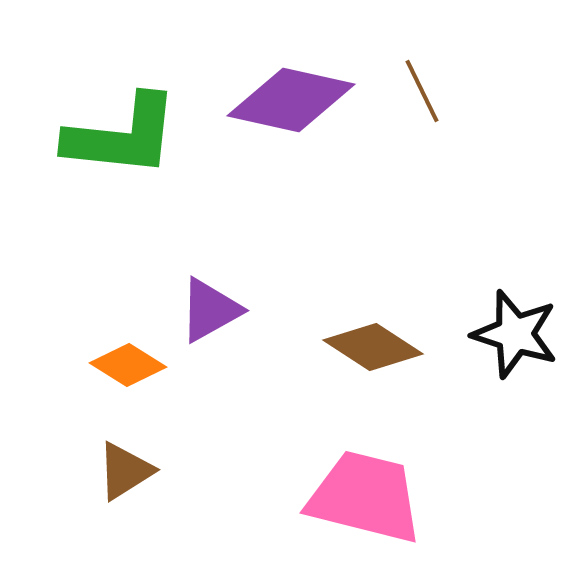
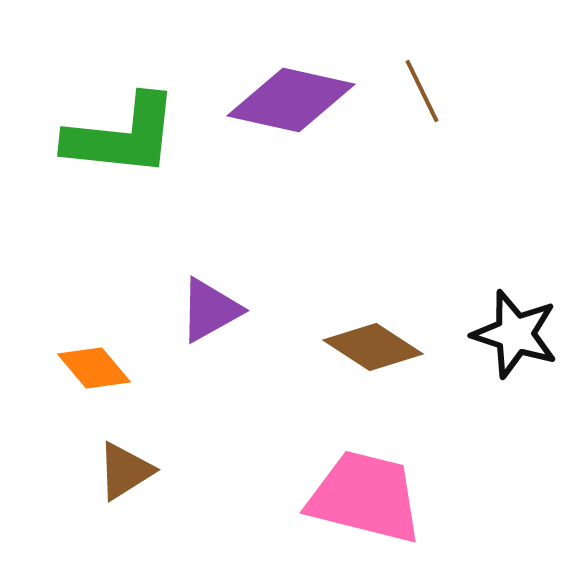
orange diamond: moved 34 px left, 3 px down; rotated 18 degrees clockwise
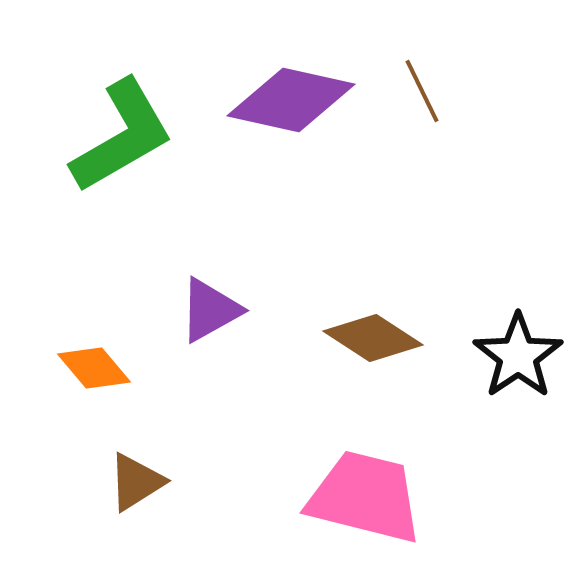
green L-shape: rotated 36 degrees counterclockwise
black star: moved 3 px right, 22 px down; rotated 20 degrees clockwise
brown diamond: moved 9 px up
brown triangle: moved 11 px right, 11 px down
